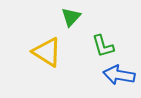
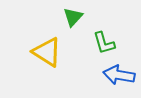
green triangle: moved 2 px right
green L-shape: moved 1 px right, 3 px up
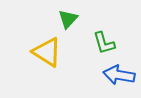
green triangle: moved 5 px left, 2 px down
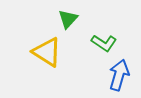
green L-shape: rotated 40 degrees counterclockwise
blue arrow: rotated 96 degrees clockwise
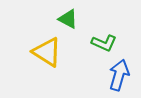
green triangle: rotated 45 degrees counterclockwise
green L-shape: rotated 10 degrees counterclockwise
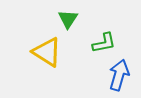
green triangle: rotated 35 degrees clockwise
green L-shape: rotated 35 degrees counterclockwise
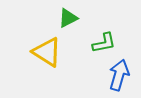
green triangle: moved 1 px up; rotated 30 degrees clockwise
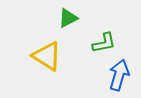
yellow triangle: moved 4 px down
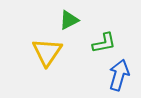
green triangle: moved 1 px right, 2 px down
yellow triangle: moved 4 px up; rotated 32 degrees clockwise
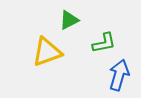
yellow triangle: rotated 36 degrees clockwise
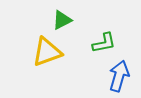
green triangle: moved 7 px left
blue arrow: moved 1 px down
